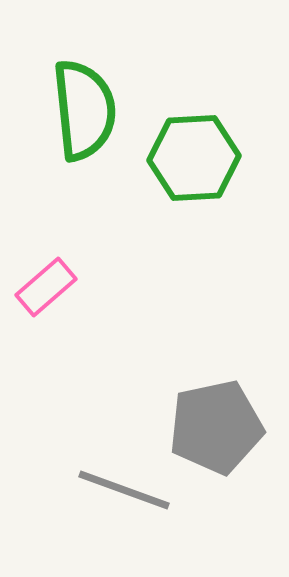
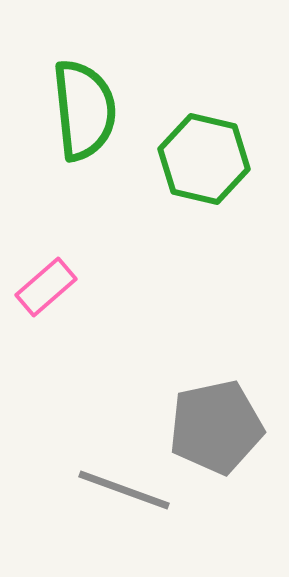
green hexagon: moved 10 px right, 1 px down; rotated 16 degrees clockwise
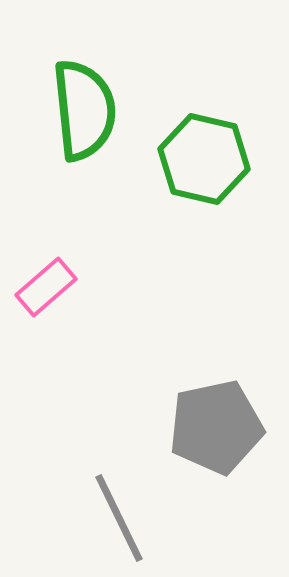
gray line: moved 5 px left, 28 px down; rotated 44 degrees clockwise
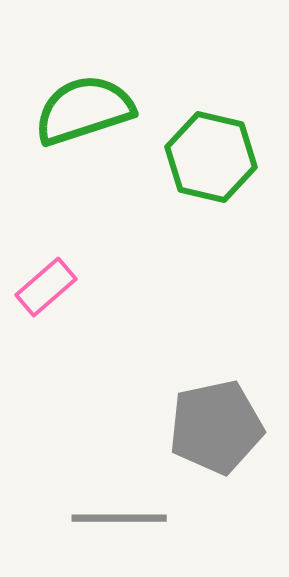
green semicircle: rotated 102 degrees counterclockwise
green hexagon: moved 7 px right, 2 px up
gray line: rotated 64 degrees counterclockwise
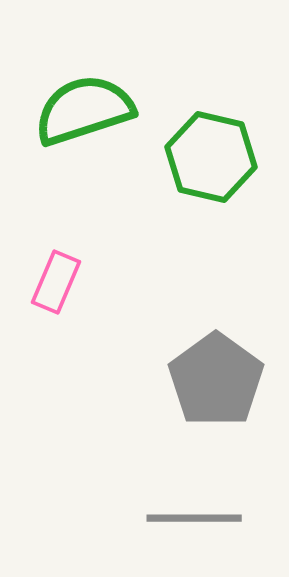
pink rectangle: moved 10 px right, 5 px up; rotated 26 degrees counterclockwise
gray pentagon: moved 47 px up; rotated 24 degrees counterclockwise
gray line: moved 75 px right
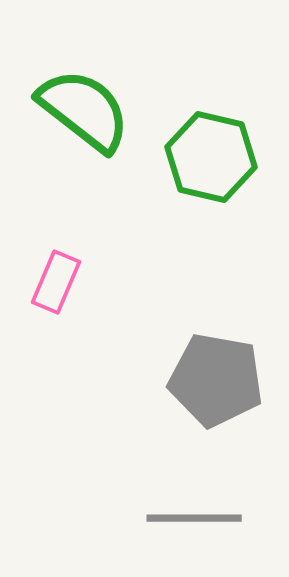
green semicircle: rotated 56 degrees clockwise
gray pentagon: rotated 26 degrees counterclockwise
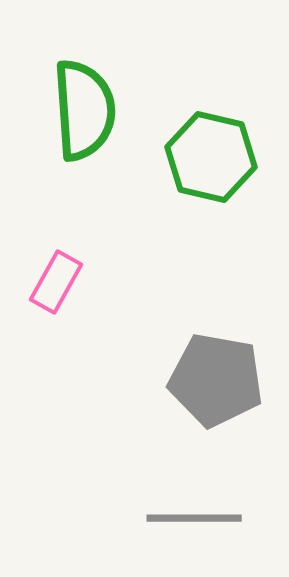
green semicircle: rotated 48 degrees clockwise
pink rectangle: rotated 6 degrees clockwise
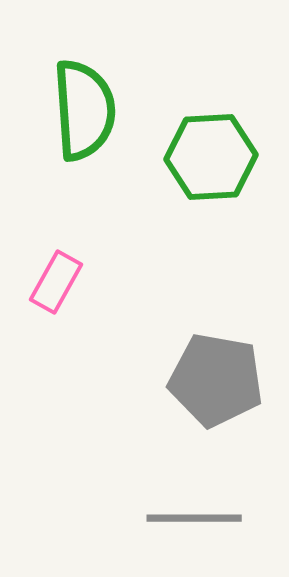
green hexagon: rotated 16 degrees counterclockwise
